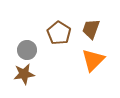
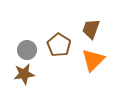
brown pentagon: moved 12 px down
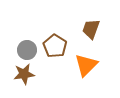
brown pentagon: moved 4 px left, 1 px down
orange triangle: moved 7 px left, 5 px down
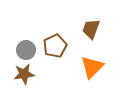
brown pentagon: rotated 15 degrees clockwise
gray circle: moved 1 px left
orange triangle: moved 6 px right, 2 px down
